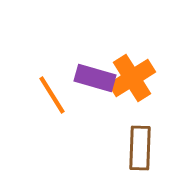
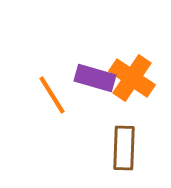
orange cross: rotated 24 degrees counterclockwise
brown rectangle: moved 16 px left
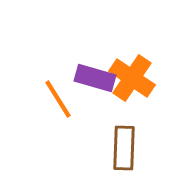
orange line: moved 6 px right, 4 px down
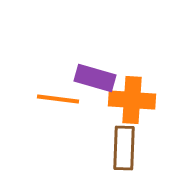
orange cross: moved 22 px down; rotated 30 degrees counterclockwise
orange line: rotated 51 degrees counterclockwise
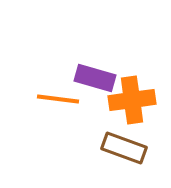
orange cross: rotated 12 degrees counterclockwise
brown rectangle: rotated 72 degrees counterclockwise
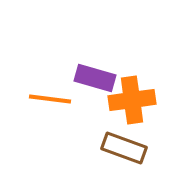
orange line: moved 8 px left
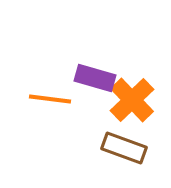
orange cross: rotated 36 degrees counterclockwise
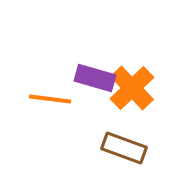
orange cross: moved 12 px up
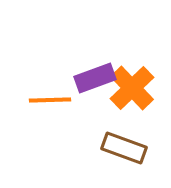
purple rectangle: rotated 36 degrees counterclockwise
orange line: moved 1 px down; rotated 9 degrees counterclockwise
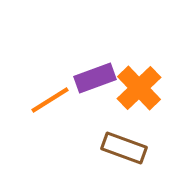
orange cross: moved 7 px right
orange line: rotated 30 degrees counterclockwise
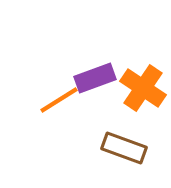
orange cross: moved 4 px right; rotated 12 degrees counterclockwise
orange line: moved 9 px right
